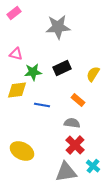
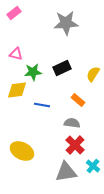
gray star: moved 8 px right, 4 px up
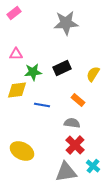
pink triangle: rotated 16 degrees counterclockwise
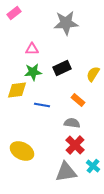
pink triangle: moved 16 px right, 5 px up
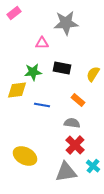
pink triangle: moved 10 px right, 6 px up
black rectangle: rotated 36 degrees clockwise
yellow ellipse: moved 3 px right, 5 px down
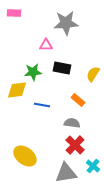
pink rectangle: rotated 40 degrees clockwise
pink triangle: moved 4 px right, 2 px down
yellow ellipse: rotated 10 degrees clockwise
gray triangle: moved 1 px down
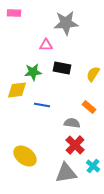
orange rectangle: moved 11 px right, 7 px down
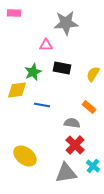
green star: rotated 18 degrees counterclockwise
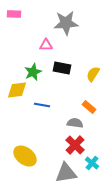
pink rectangle: moved 1 px down
gray semicircle: moved 3 px right
cyan cross: moved 1 px left, 3 px up
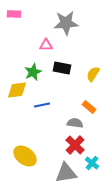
blue line: rotated 21 degrees counterclockwise
